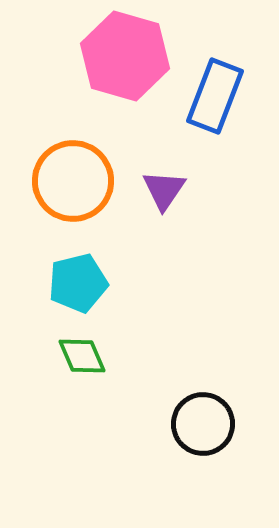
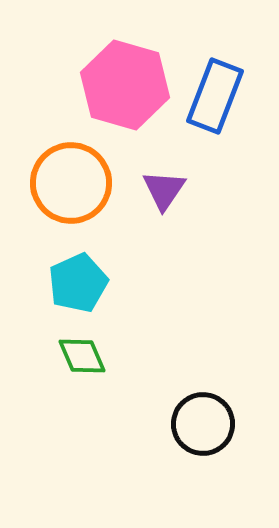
pink hexagon: moved 29 px down
orange circle: moved 2 px left, 2 px down
cyan pentagon: rotated 10 degrees counterclockwise
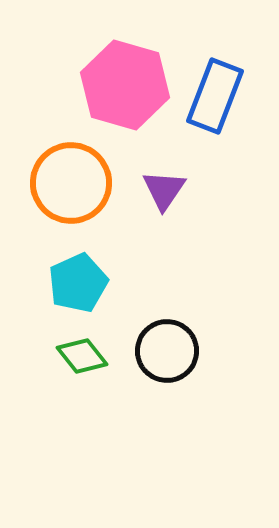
green diamond: rotated 15 degrees counterclockwise
black circle: moved 36 px left, 73 px up
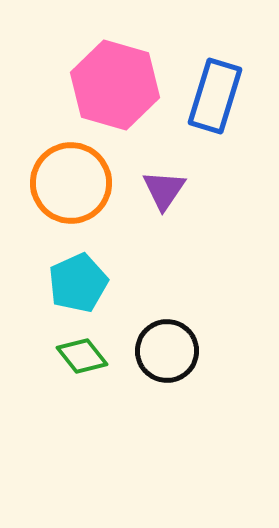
pink hexagon: moved 10 px left
blue rectangle: rotated 4 degrees counterclockwise
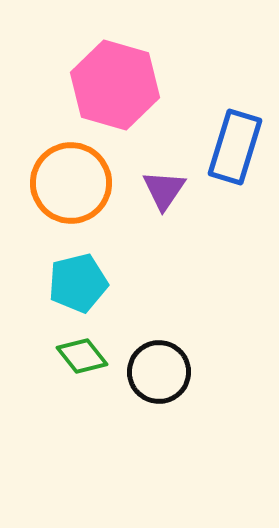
blue rectangle: moved 20 px right, 51 px down
cyan pentagon: rotated 10 degrees clockwise
black circle: moved 8 px left, 21 px down
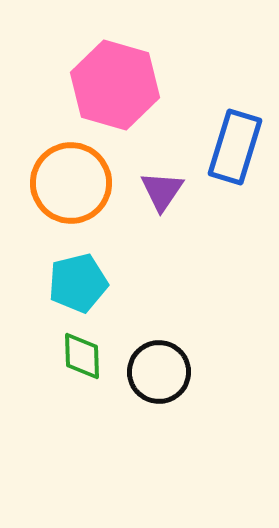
purple triangle: moved 2 px left, 1 px down
green diamond: rotated 36 degrees clockwise
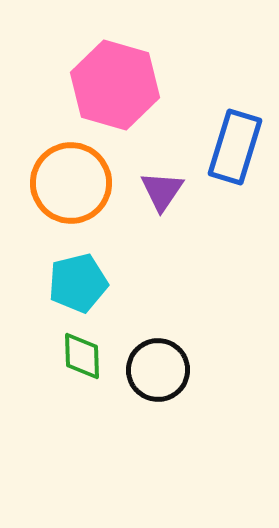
black circle: moved 1 px left, 2 px up
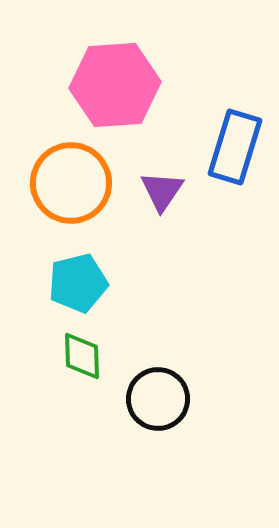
pink hexagon: rotated 20 degrees counterclockwise
black circle: moved 29 px down
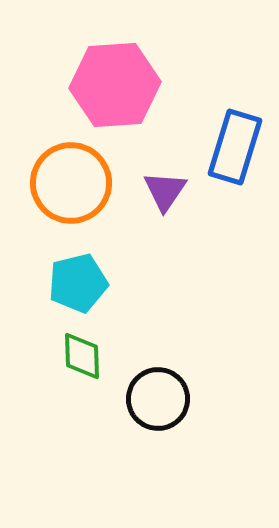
purple triangle: moved 3 px right
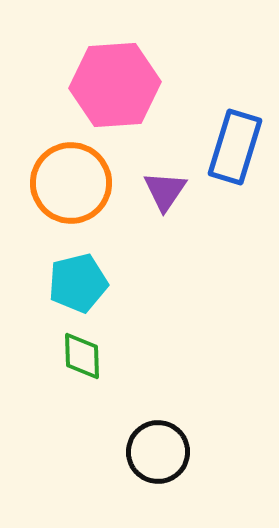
black circle: moved 53 px down
